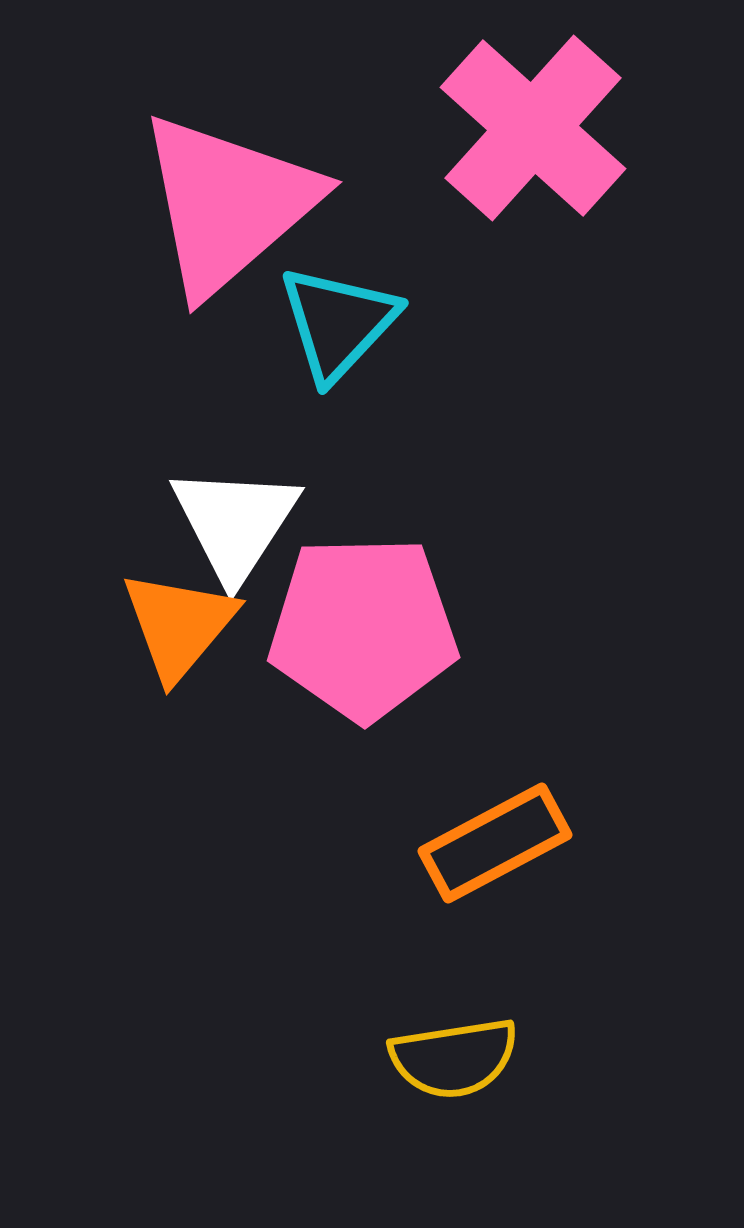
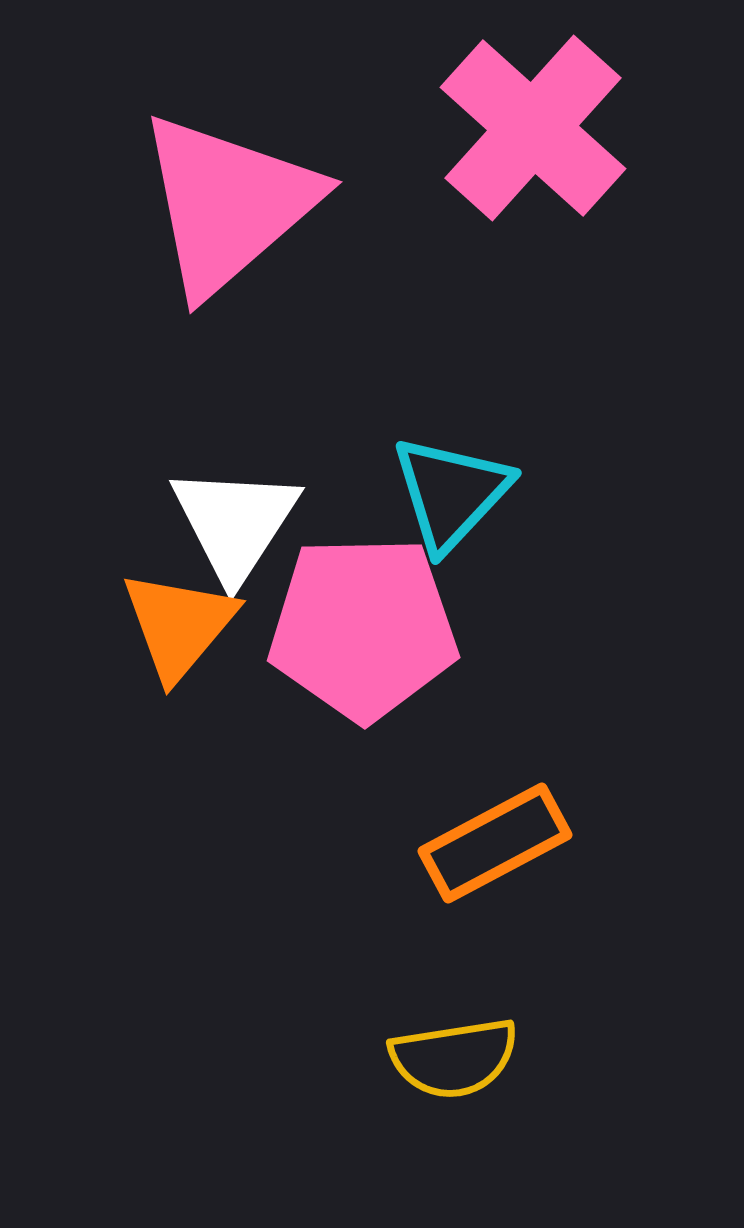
cyan triangle: moved 113 px right, 170 px down
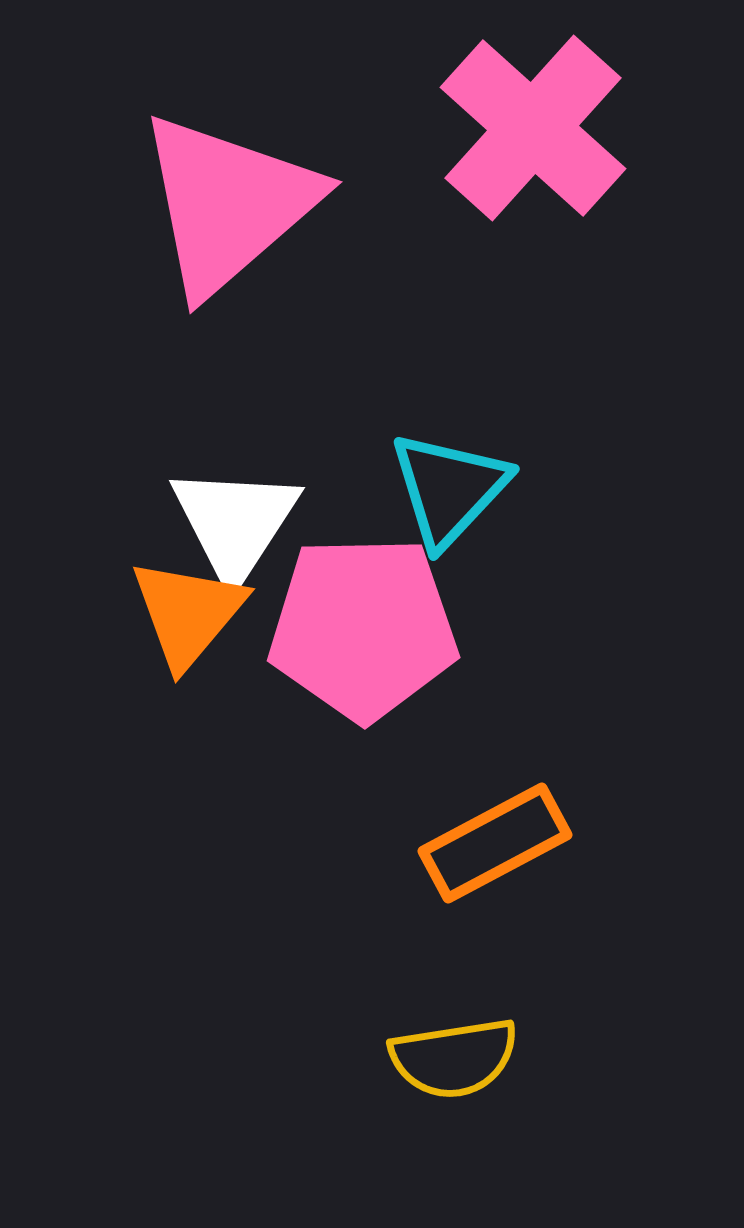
cyan triangle: moved 2 px left, 4 px up
orange triangle: moved 9 px right, 12 px up
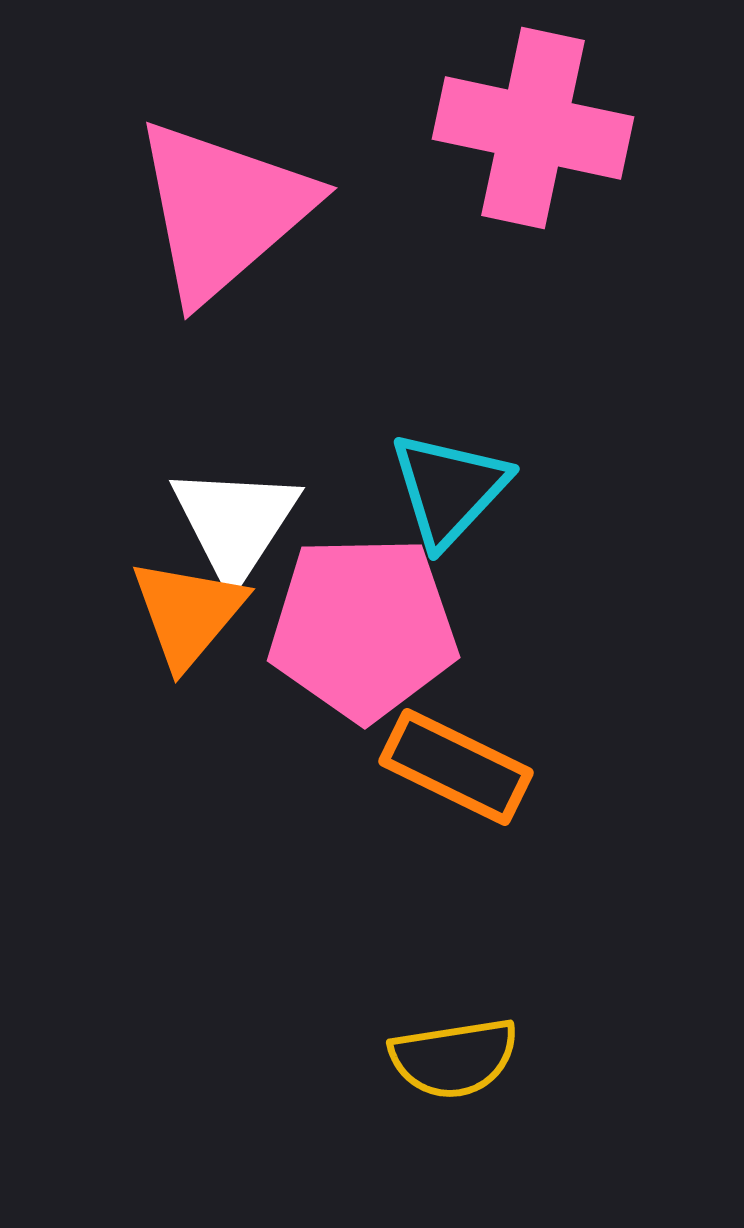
pink cross: rotated 30 degrees counterclockwise
pink triangle: moved 5 px left, 6 px down
orange rectangle: moved 39 px left, 76 px up; rotated 54 degrees clockwise
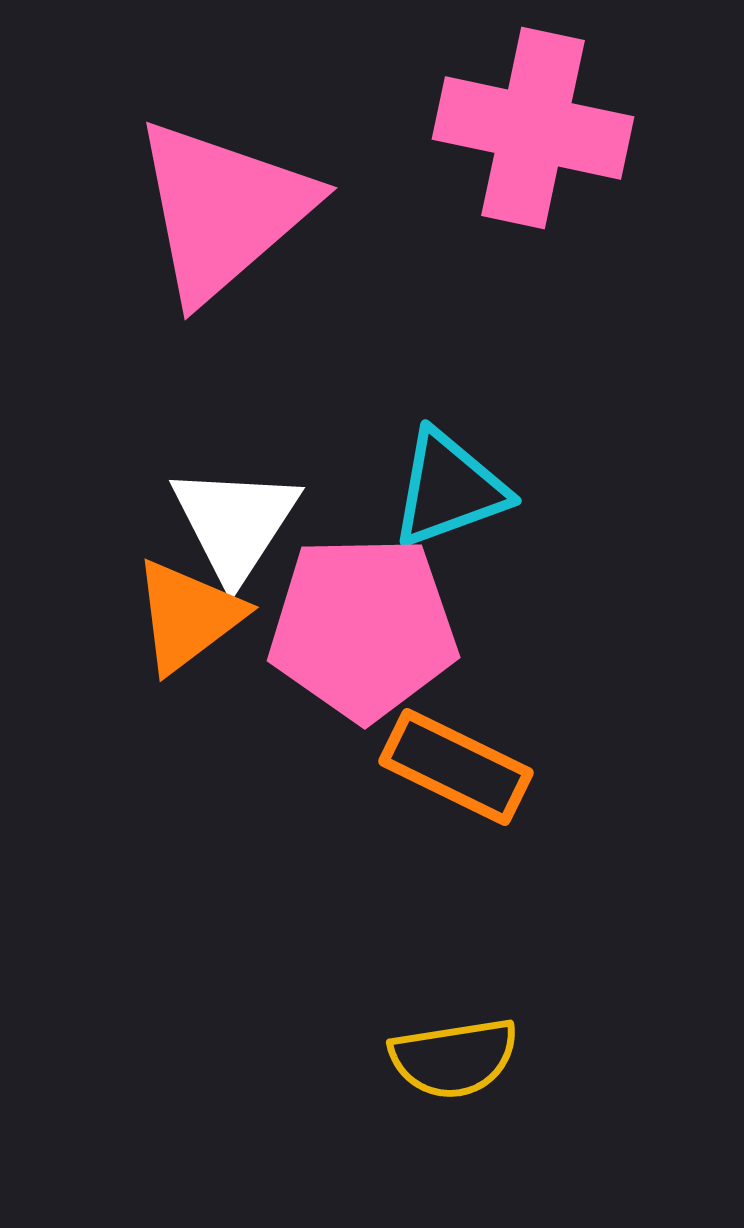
cyan triangle: rotated 27 degrees clockwise
orange triangle: moved 3 px down; rotated 13 degrees clockwise
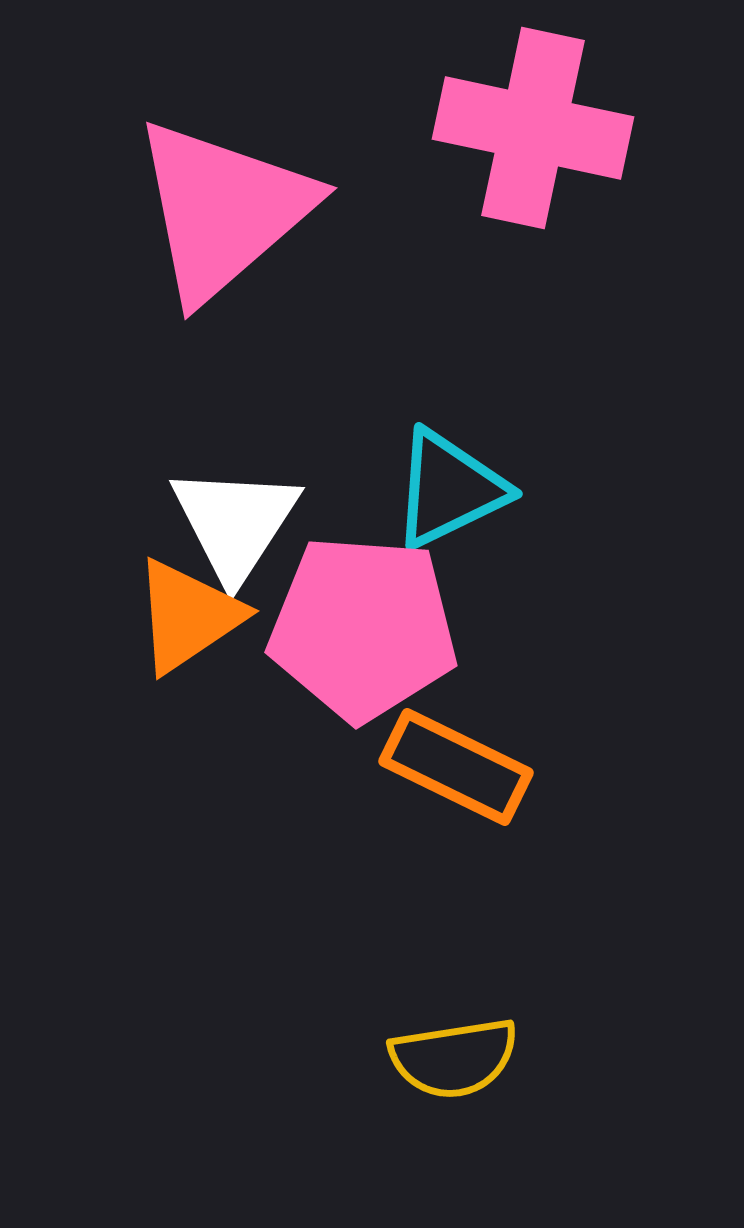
cyan triangle: rotated 6 degrees counterclockwise
orange triangle: rotated 3 degrees clockwise
pink pentagon: rotated 5 degrees clockwise
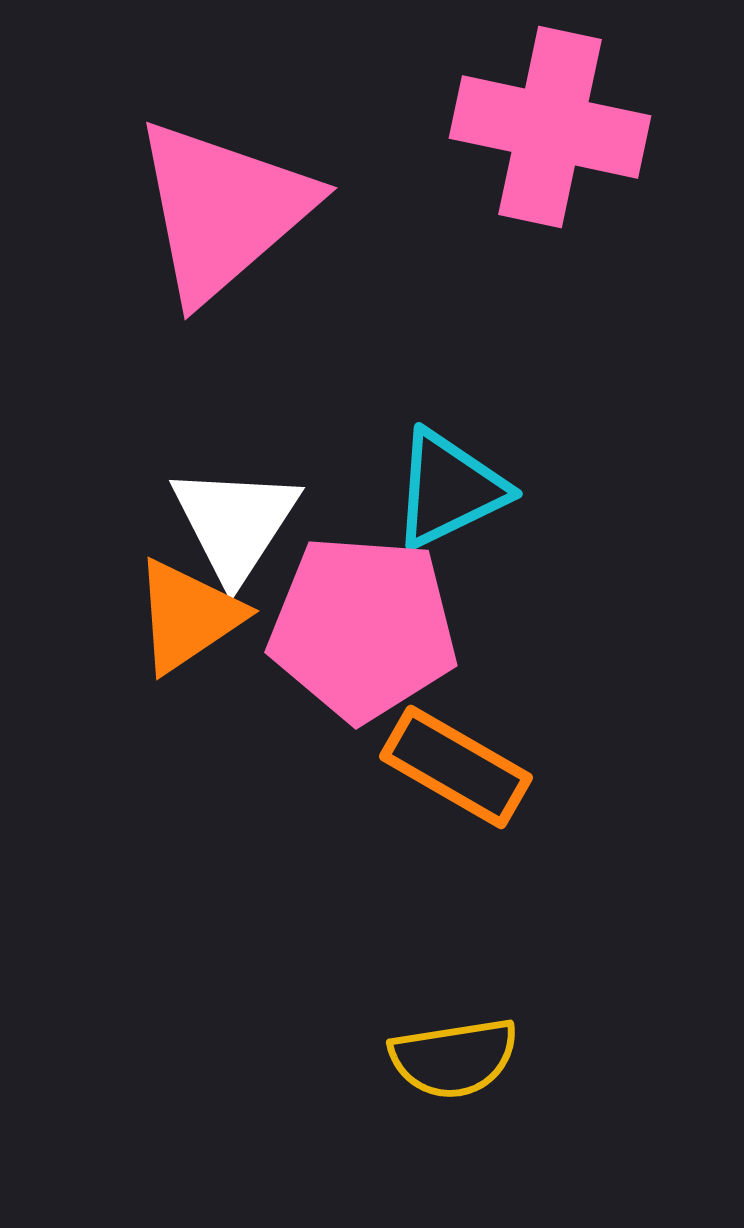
pink cross: moved 17 px right, 1 px up
orange rectangle: rotated 4 degrees clockwise
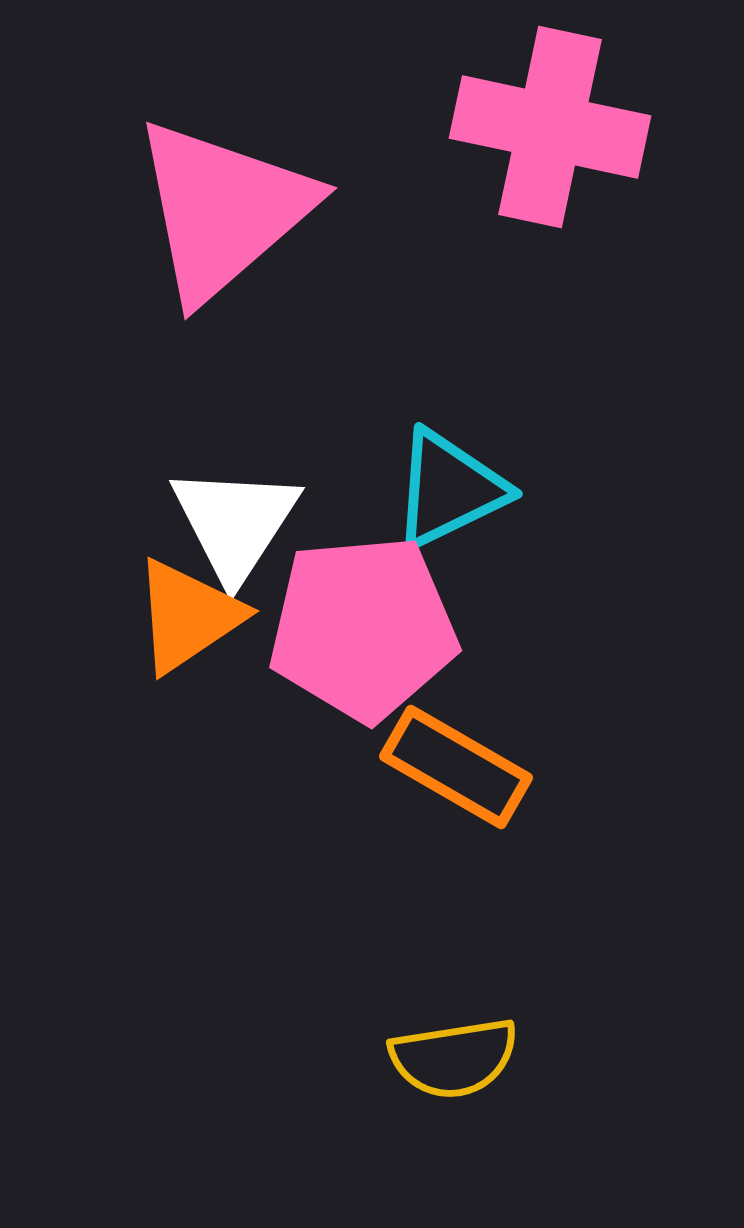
pink pentagon: rotated 9 degrees counterclockwise
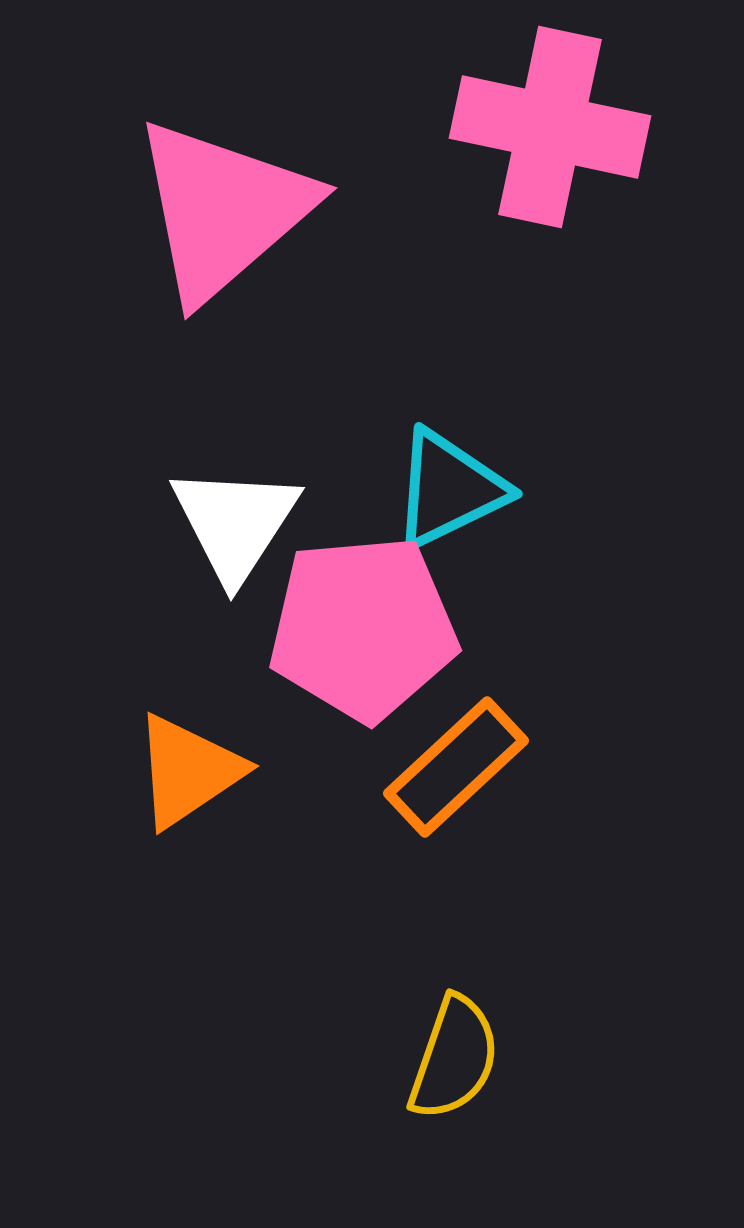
orange triangle: moved 155 px down
orange rectangle: rotated 73 degrees counterclockwise
yellow semicircle: rotated 62 degrees counterclockwise
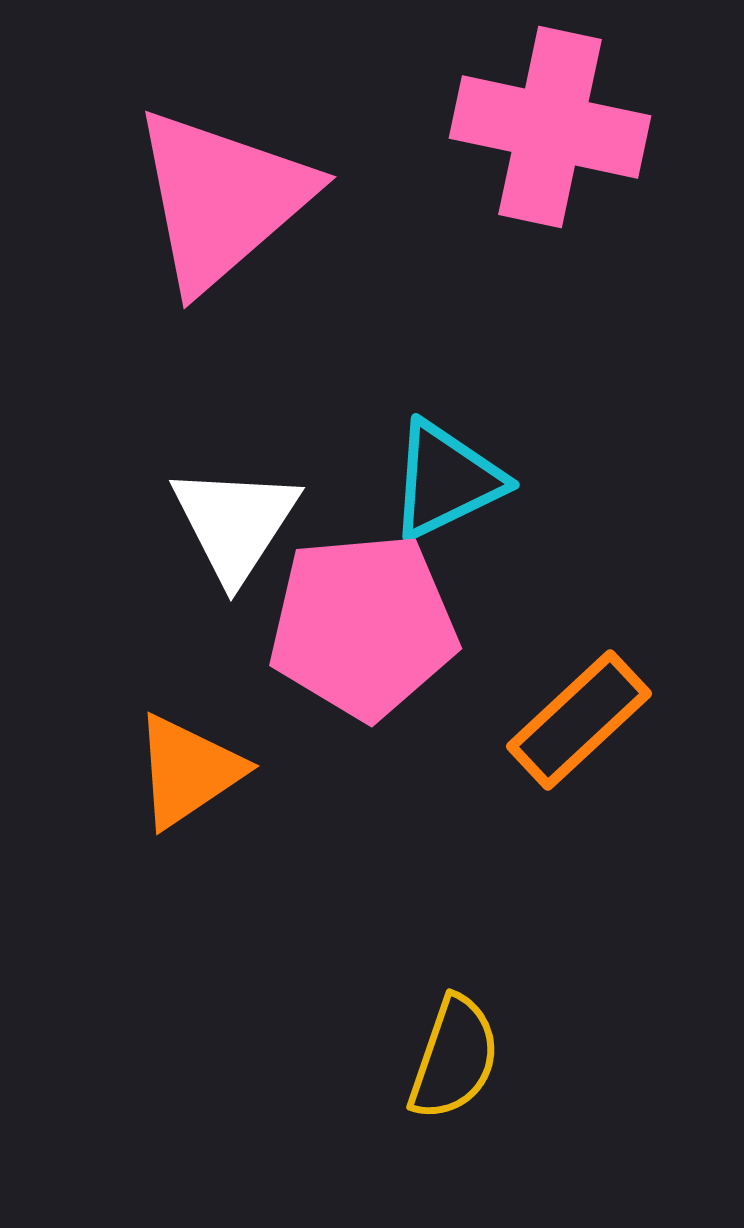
pink triangle: moved 1 px left, 11 px up
cyan triangle: moved 3 px left, 9 px up
pink pentagon: moved 2 px up
orange rectangle: moved 123 px right, 47 px up
